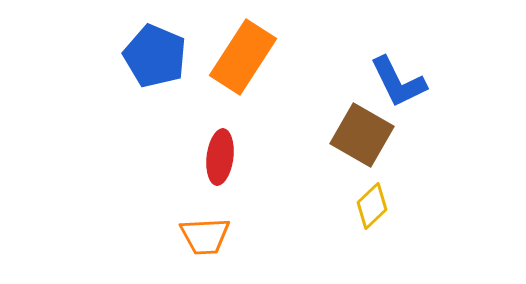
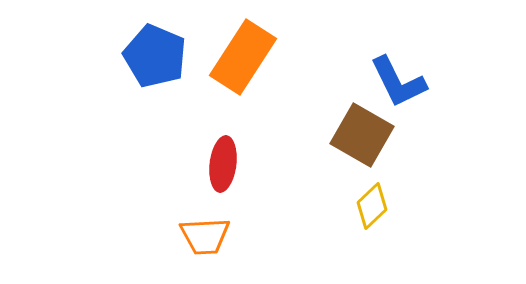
red ellipse: moved 3 px right, 7 px down
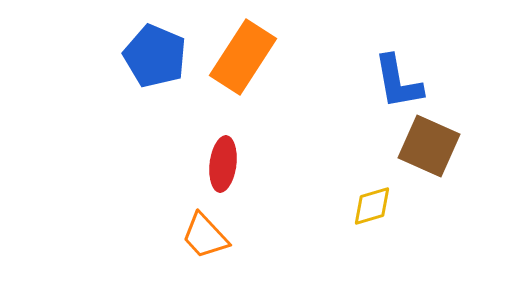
blue L-shape: rotated 16 degrees clockwise
brown square: moved 67 px right, 11 px down; rotated 6 degrees counterclockwise
yellow diamond: rotated 27 degrees clockwise
orange trapezoid: rotated 50 degrees clockwise
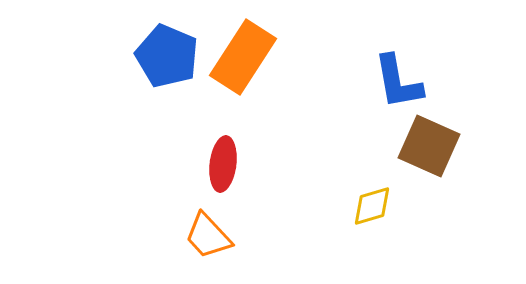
blue pentagon: moved 12 px right
orange trapezoid: moved 3 px right
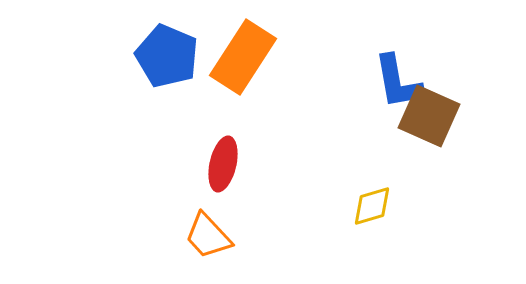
brown square: moved 30 px up
red ellipse: rotated 6 degrees clockwise
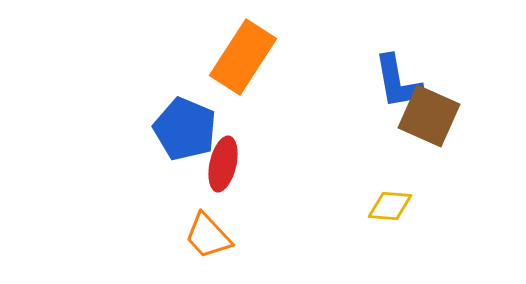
blue pentagon: moved 18 px right, 73 px down
yellow diamond: moved 18 px right; rotated 21 degrees clockwise
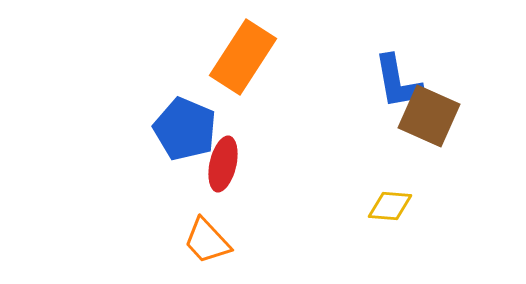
orange trapezoid: moved 1 px left, 5 px down
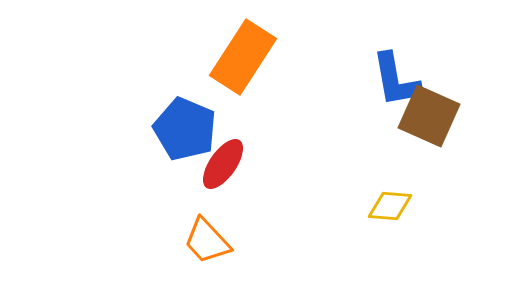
blue L-shape: moved 2 px left, 2 px up
red ellipse: rotated 22 degrees clockwise
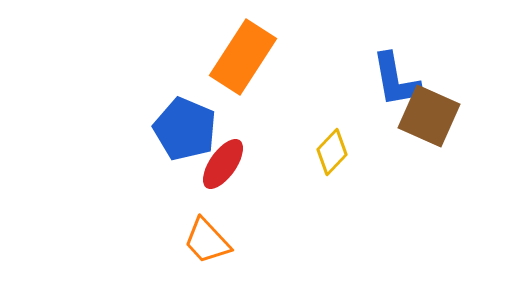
yellow diamond: moved 58 px left, 54 px up; rotated 51 degrees counterclockwise
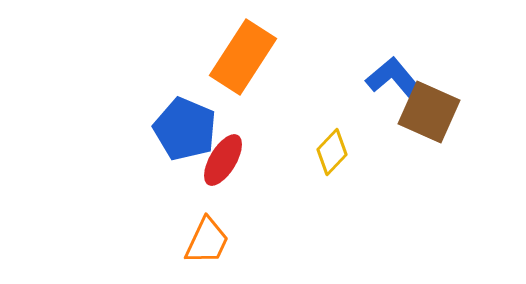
blue L-shape: rotated 150 degrees clockwise
brown square: moved 4 px up
red ellipse: moved 4 px up; rotated 4 degrees counterclockwise
orange trapezoid: rotated 112 degrees counterclockwise
